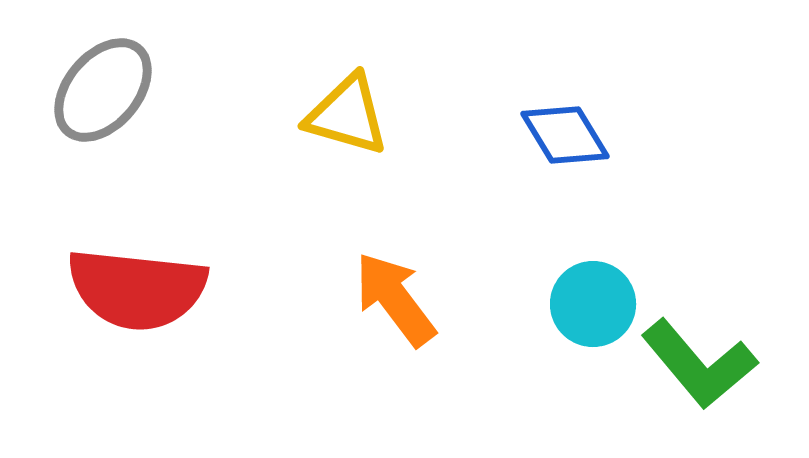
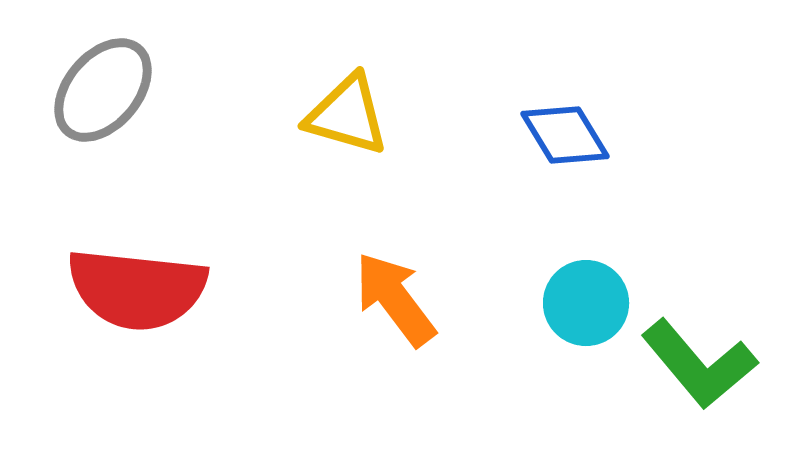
cyan circle: moved 7 px left, 1 px up
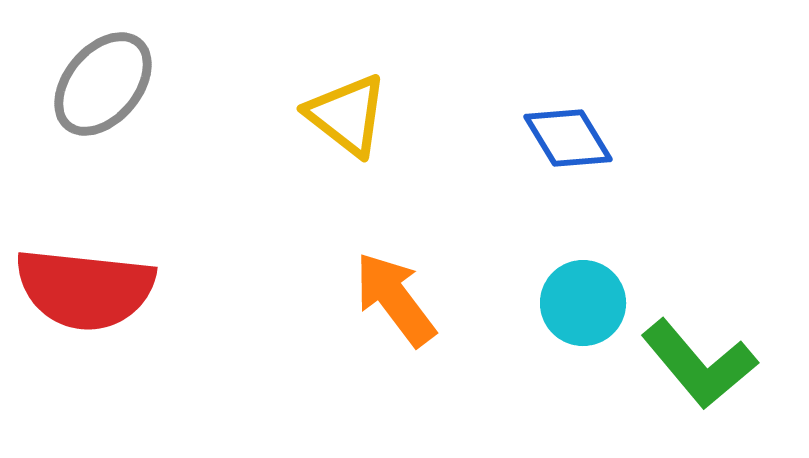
gray ellipse: moved 6 px up
yellow triangle: rotated 22 degrees clockwise
blue diamond: moved 3 px right, 3 px down
red semicircle: moved 52 px left
cyan circle: moved 3 px left
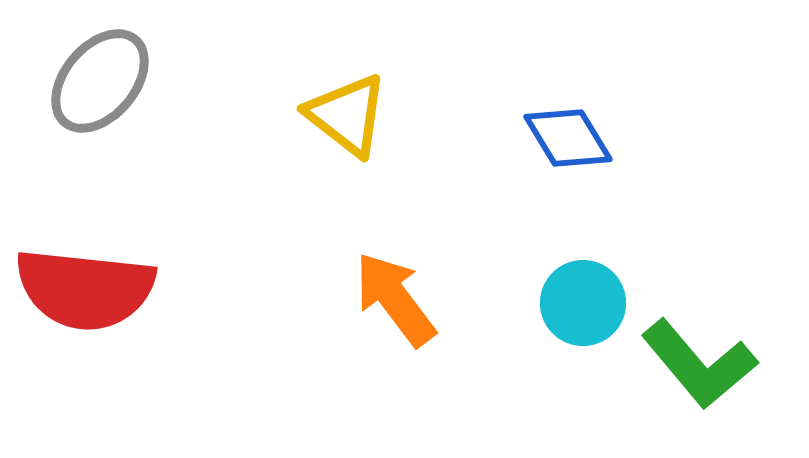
gray ellipse: moved 3 px left, 3 px up
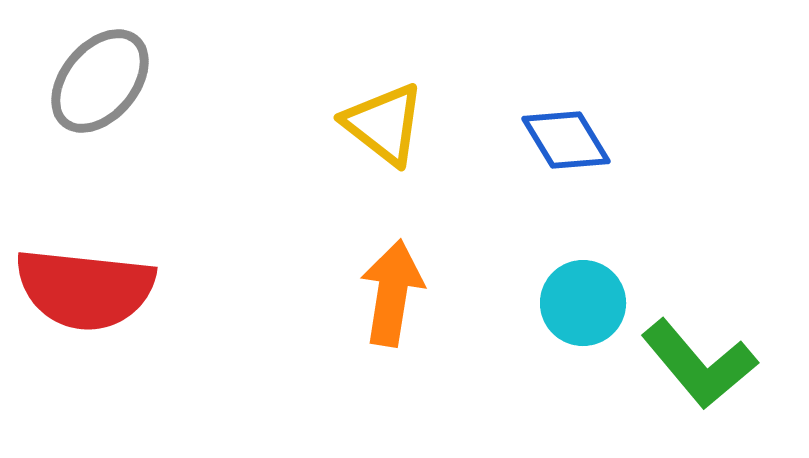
yellow triangle: moved 37 px right, 9 px down
blue diamond: moved 2 px left, 2 px down
orange arrow: moved 3 px left, 6 px up; rotated 46 degrees clockwise
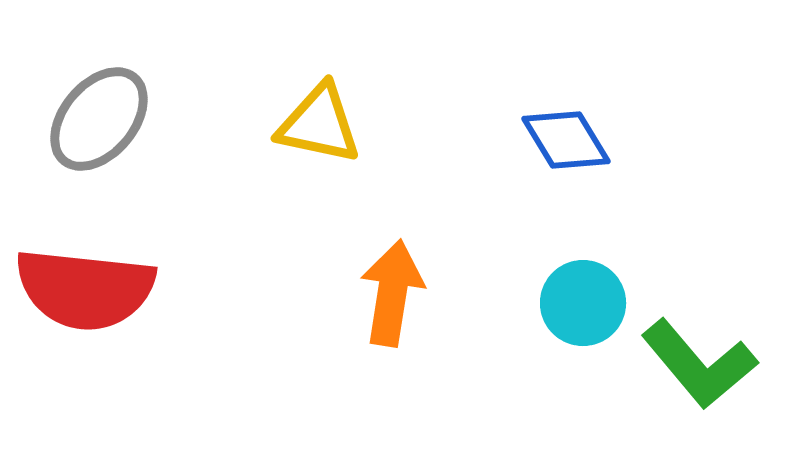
gray ellipse: moved 1 px left, 38 px down
yellow triangle: moved 65 px left; rotated 26 degrees counterclockwise
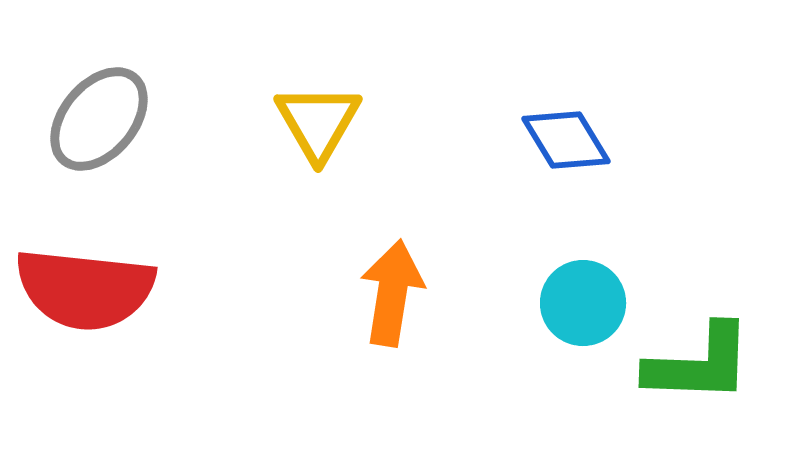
yellow triangle: moved 1 px left, 2 px up; rotated 48 degrees clockwise
green L-shape: rotated 48 degrees counterclockwise
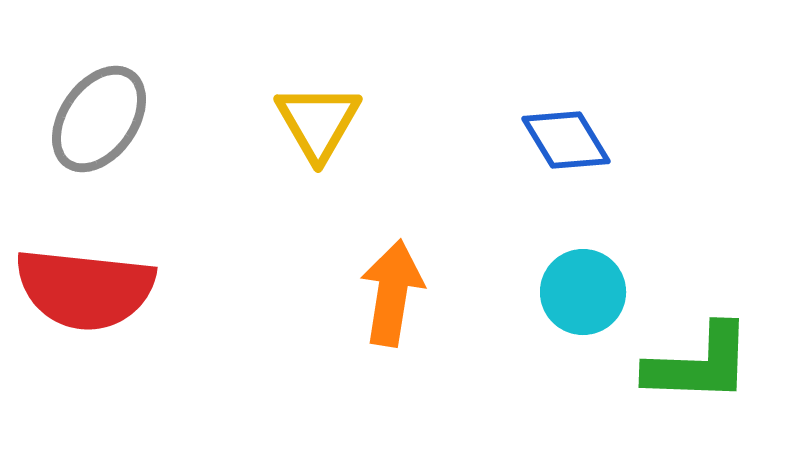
gray ellipse: rotated 5 degrees counterclockwise
cyan circle: moved 11 px up
